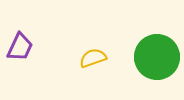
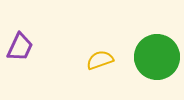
yellow semicircle: moved 7 px right, 2 px down
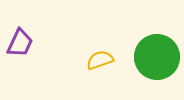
purple trapezoid: moved 4 px up
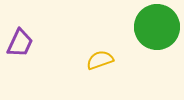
green circle: moved 30 px up
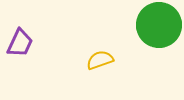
green circle: moved 2 px right, 2 px up
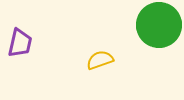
purple trapezoid: rotated 12 degrees counterclockwise
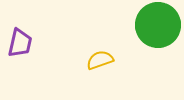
green circle: moved 1 px left
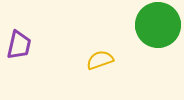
purple trapezoid: moved 1 px left, 2 px down
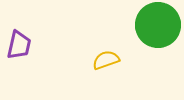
yellow semicircle: moved 6 px right
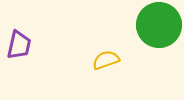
green circle: moved 1 px right
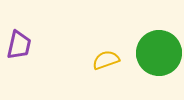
green circle: moved 28 px down
